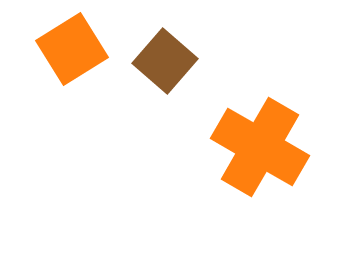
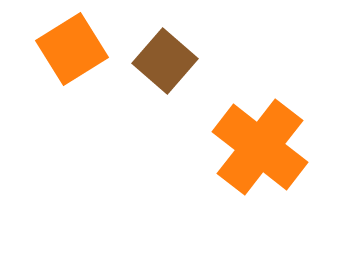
orange cross: rotated 8 degrees clockwise
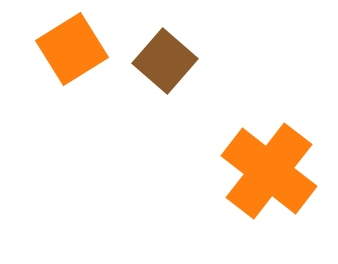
orange cross: moved 9 px right, 24 px down
